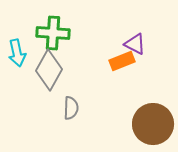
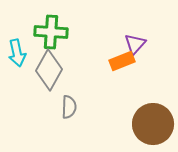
green cross: moved 2 px left, 1 px up
purple triangle: rotated 45 degrees clockwise
gray semicircle: moved 2 px left, 1 px up
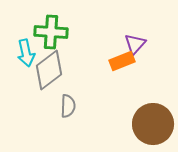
cyan arrow: moved 9 px right
gray diamond: rotated 24 degrees clockwise
gray semicircle: moved 1 px left, 1 px up
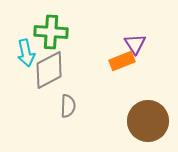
purple triangle: rotated 15 degrees counterclockwise
gray diamond: rotated 9 degrees clockwise
brown circle: moved 5 px left, 3 px up
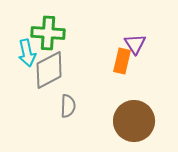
green cross: moved 3 px left, 1 px down
cyan arrow: moved 1 px right
orange rectangle: rotated 55 degrees counterclockwise
brown circle: moved 14 px left
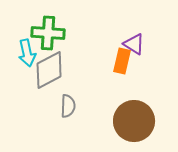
purple triangle: moved 1 px left; rotated 25 degrees counterclockwise
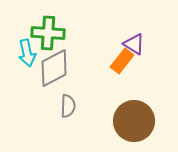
orange rectangle: rotated 25 degrees clockwise
gray diamond: moved 5 px right, 2 px up
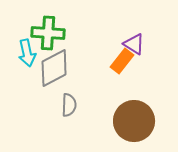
gray semicircle: moved 1 px right, 1 px up
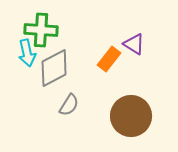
green cross: moved 7 px left, 3 px up
orange rectangle: moved 13 px left, 2 px up
gray semicircle: rotated 30 degrees clockwise
brown circle: moved 3 px left, 5 px up
